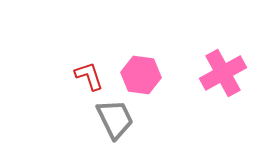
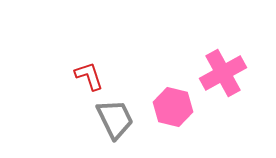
pink hexagon: moved 32 px right, 32 px down; rotated 6 degrees clockwise
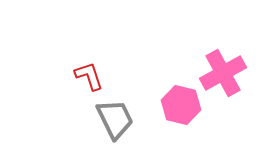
pink hexagon: moved 8 px right, 2 px up
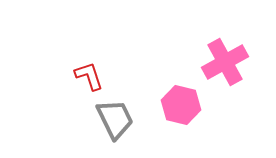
pink cross: moved 2 px right, 11 px up
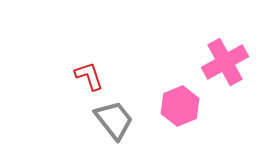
pink hexagon: moved 1 px left, 1 px down; rotated 24 degrees clockwise
gray trapezoid: moved 1 px left, 1 px down; rotated 12 degrees counterclockwise
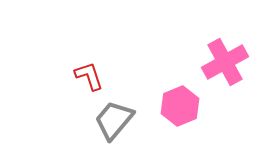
gray trapezoid: rotated 102 degrees counterclockwise
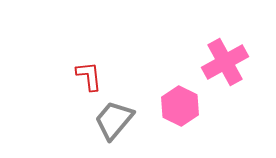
red L-shape: rotated 12 degrees clockwise
pink hexagon: rotated 12 degrees counterclockwise
